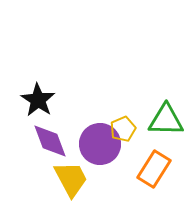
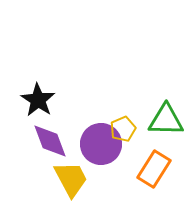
purple circle: moved 1 px right
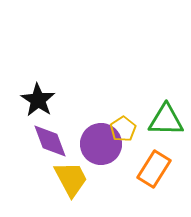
yellow pentagon: rotated 10 degrees counterclockwise
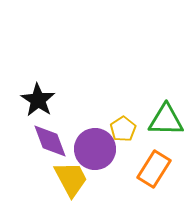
purple circle: moved 6 px left, 5 px down
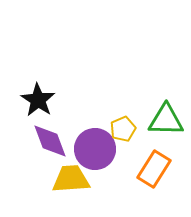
yellow pentagon: rotated 10 degrees clockwise
yellow trapezoid: rotated 66 degrees counterclockwise
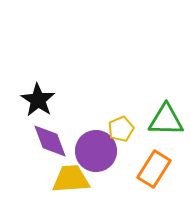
yellow pentagon: moved 2 px left
purple circle: moved 1 px right, 2 px down
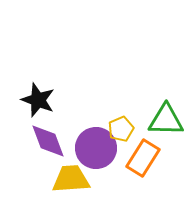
black star: rotated 12 degrees counterclockwise
purple diamond: moved 2 px left
purple circle: moved 3 px up
orange rectangle: moved 11 px left, 11 px up
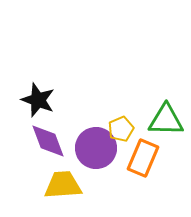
orange rectangle: rotated 9 degrees counterclockwise
yellow trapezoid: moved 8 px left, 6 px down
